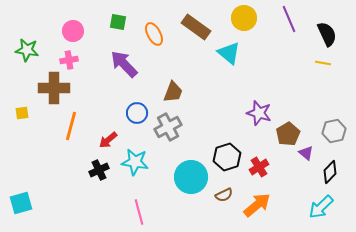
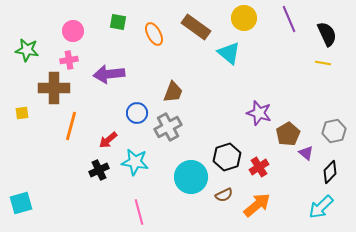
purple arrow: moved 15 px left, 10 px down; rotated 52 degrees counterclockwise
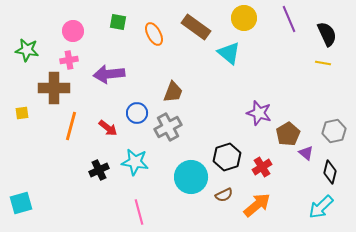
red arrow: moved 12 px up; rotated 102 degrees counterclockwise
red cross: moved 3 px right
black diamond: rotated 30 degrees counterclockwise
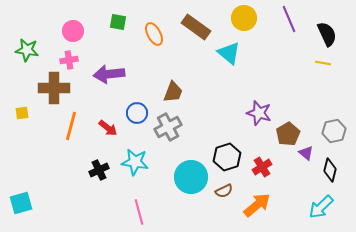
black diamond: moved 2 px up
brown semicircle: moved 4 px up
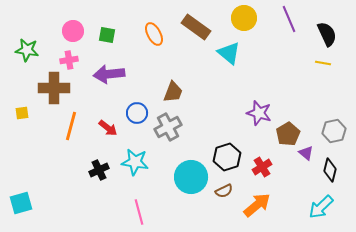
green square: moved 11 px left, 13 px down
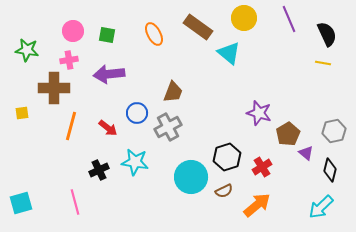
brown rectangle: moved 2 px right
pink line: moved 64 px left, 10 px up
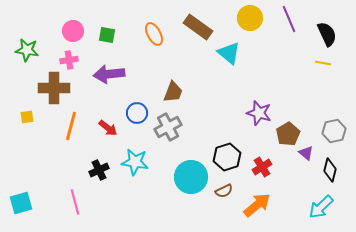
yellow circle: moved 6 px right
yellow square: moved 5 px right, 4 px down
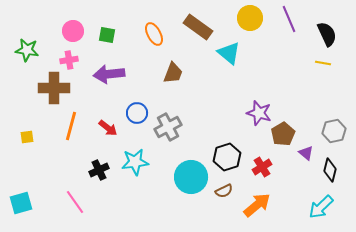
brown trapezoid: moved 19 px up
yellow square: moved 20 px down
brown pentagon: moved 5 px left
cyan star: rotated 16 degrees counterclockwise
pink line: rotated 20 degrees counterclockwise
